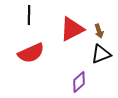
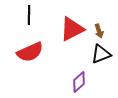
red semicircle: moved 1 px left, 1 px up
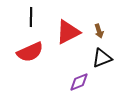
black line: moved 2 px right, 2 px down
red triangle: moved 4 px left, 3 px down
black triangle: moved 1 px right, 4 px down
purple diamond: rotated 20 degrees clockwise
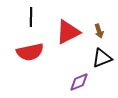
red semicircle: rotated 12 degrees clockwise
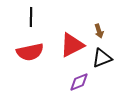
red triangle: moved 4 px right, 13 px down
